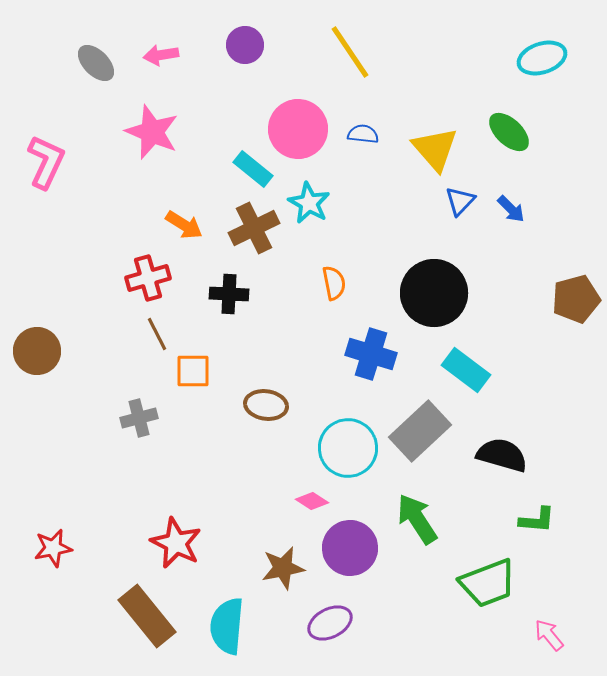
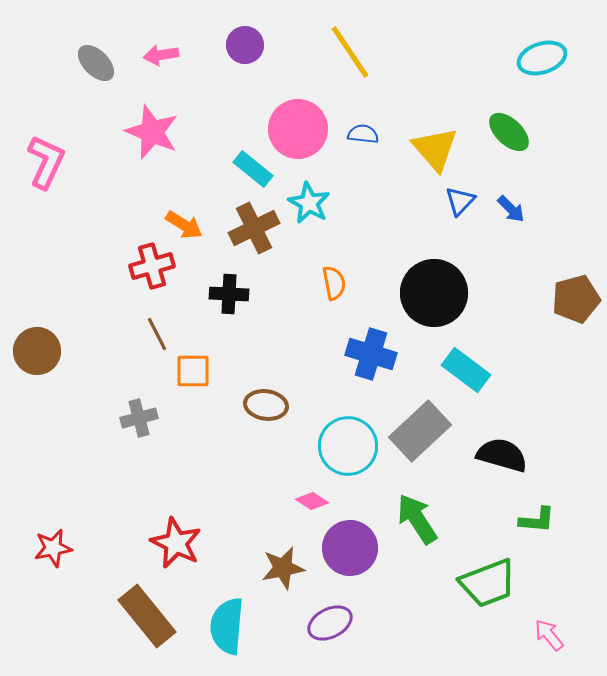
red cross at (148, 278): moved 4 px right, 12 px up
cyan circle at (348, 448): moved 2 px up
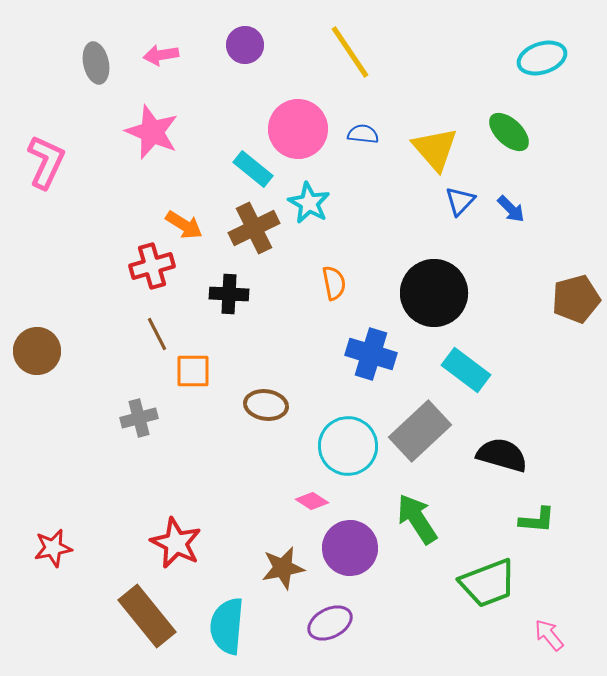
gray ellipse at (96, 63): rotated 33 degrees clockwise
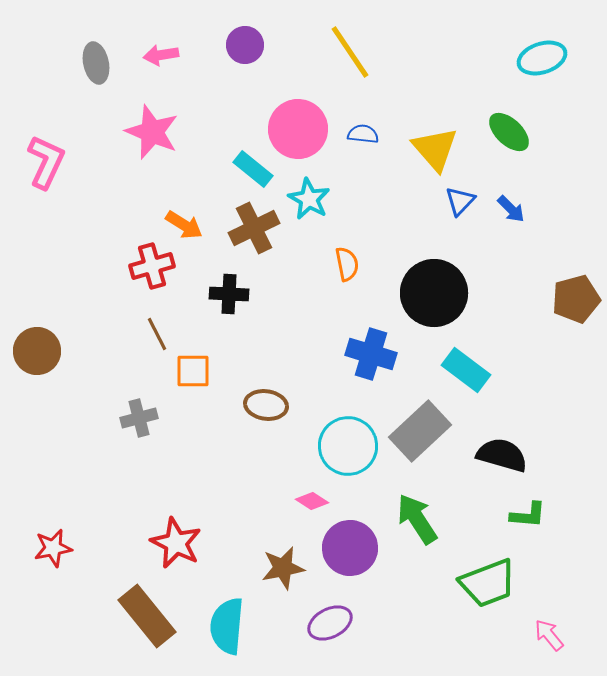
cyan star at (309, 203): moved 4 px up
orange semicircle at (334, 283): moved 13 px right, 19 px up
green L-shape at (537, 520): moved 9 px left, 5 px up
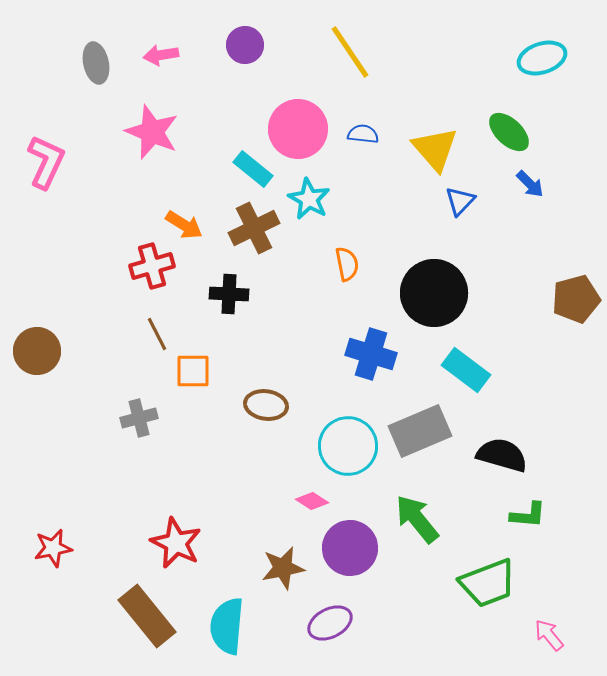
blue arrow at (511, 209): moved 19 px right, 25 px up
gray rectangle at (420, 431): rotated 20 degrees clockwise
green arrow at (417, 519): rotated 6 degrees counterclockwise
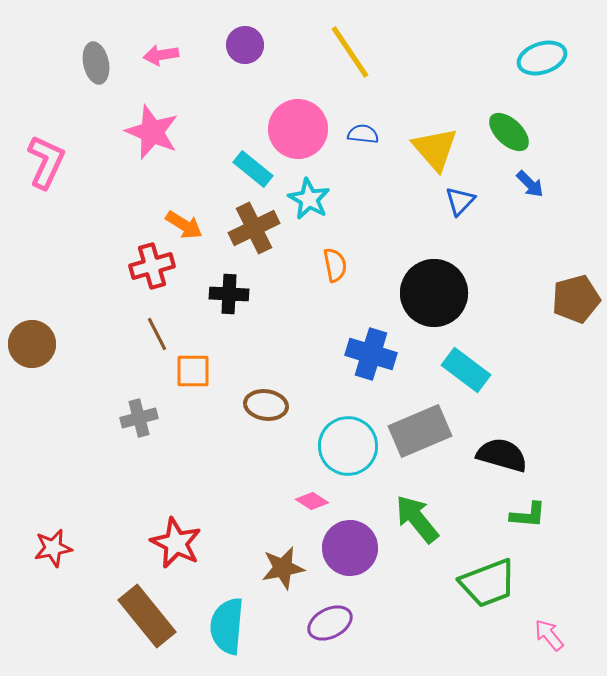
orange semicircle at (347, 264): moved 12 px left, 1 px down
brown circle at (37, 351): moved 5 px left, 7 px up
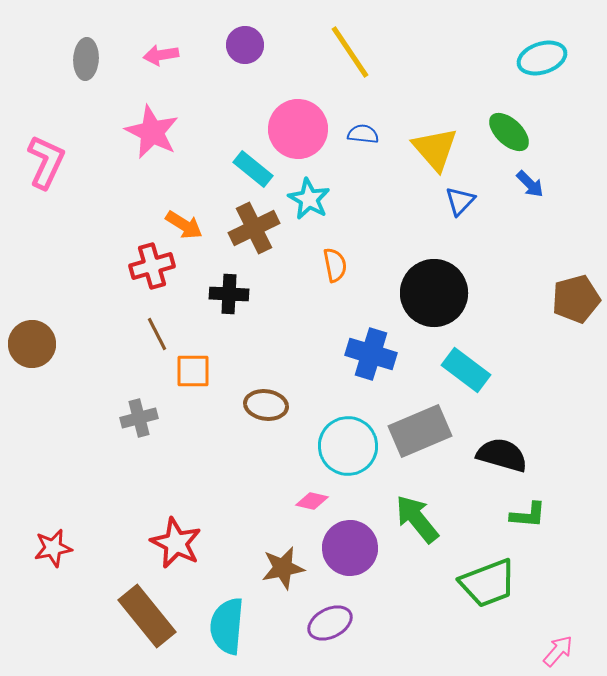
gray ellipse at (96, 63): moved 10 px left, 4 px up; rotated 15 degrees clockwise
pink star at (152, 132): rotated 4 degrees clockwise
pink diamond at (312, 501): rotated 20 degrees counterclockwise
pink arrow at (549, 635): moved 9 px right, 16 px down; rotated 80 degrees clockwise
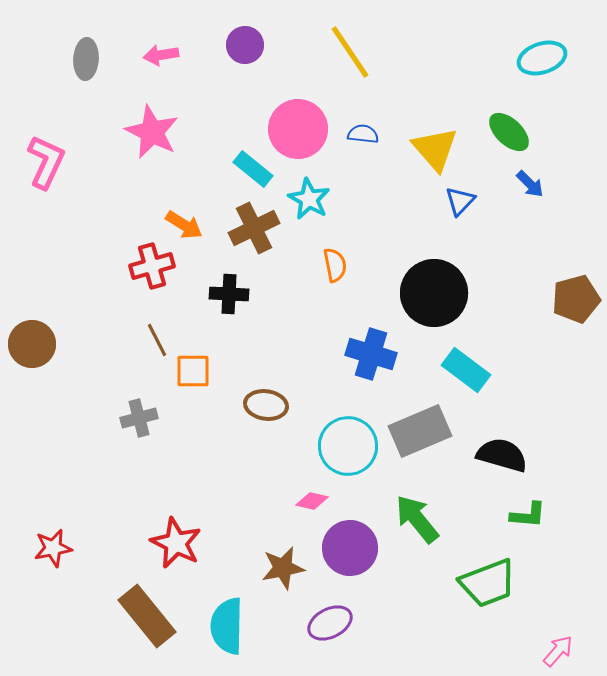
brown line at (157, 334): moved 6 px down
cyan semicircle at (227, 626): rotated 4 degrees counterclockwise
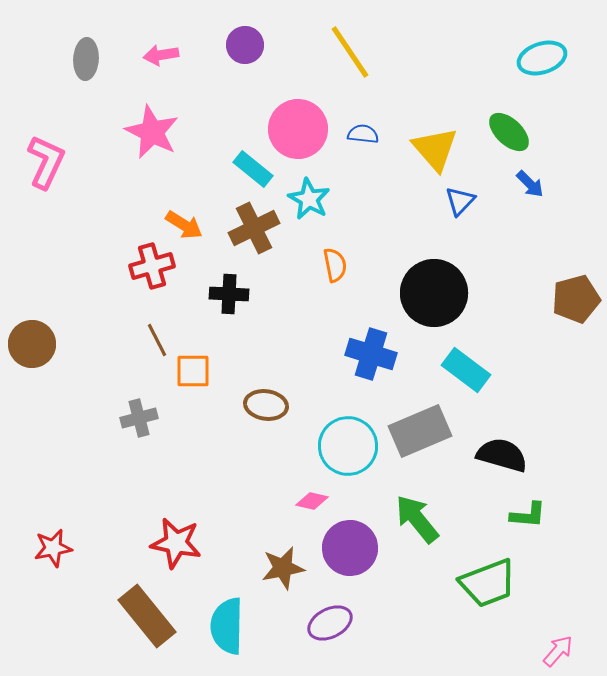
red star at (176, 543): rotated 15 degrees counterclockwise
